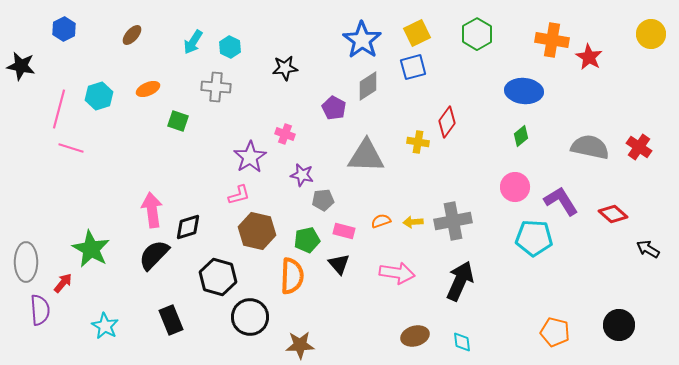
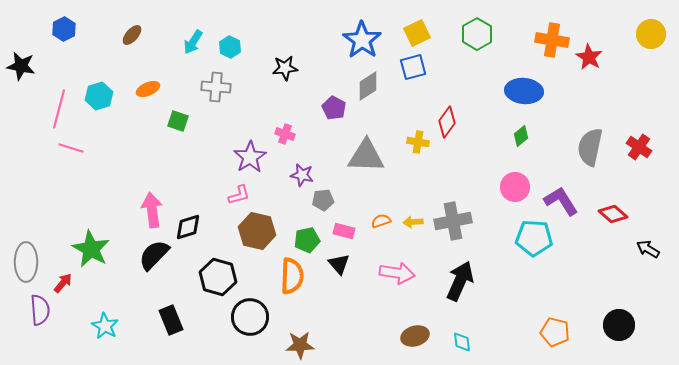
gray semicircle at (590, 147): rotated 90 degrees counterclockwise
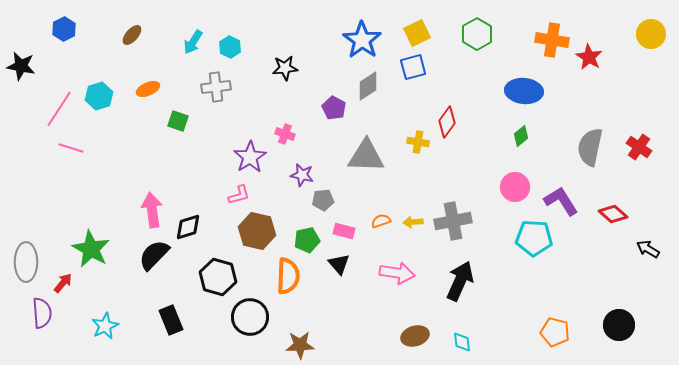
gray cross at (216, 87): rotated 12 degrees counterclockwise
pink line at (59, 109): rotated 18 degrees clockwise
orange semicircle at (292, 276): moved 4 px left
purple semicircle at (40, 310): moved 2 px right, 3 px down
cyan star at (105, 326): rotated 16 degrees clockwise
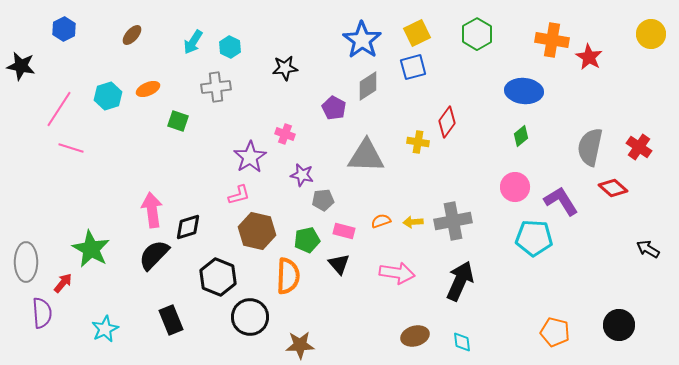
cyan hexagon at (99, 96): moved 9 px right
red diamond at (613, 214): moved 26 px up
black hexagon at (218, 277): rotated 6 degrees clockwise
cyan star at (105, 326): moved 3 px down
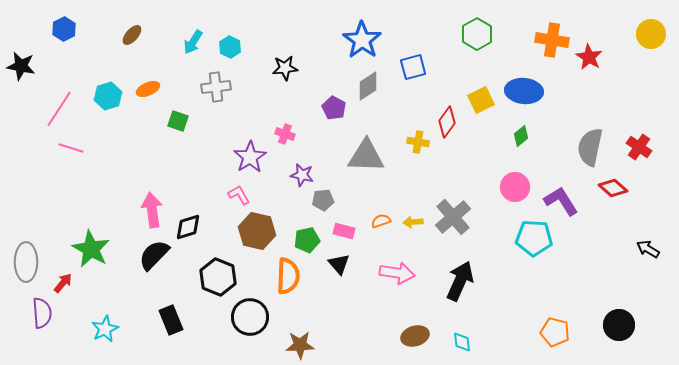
yellow square at (417, 33): moved 64 px right, 67 px down
pink L-shape at (239, 195): rotated 105 degrees counterclockwise
gray cross at (453, 221): moved 4 px up; rotated 30 degrees counterclockwise
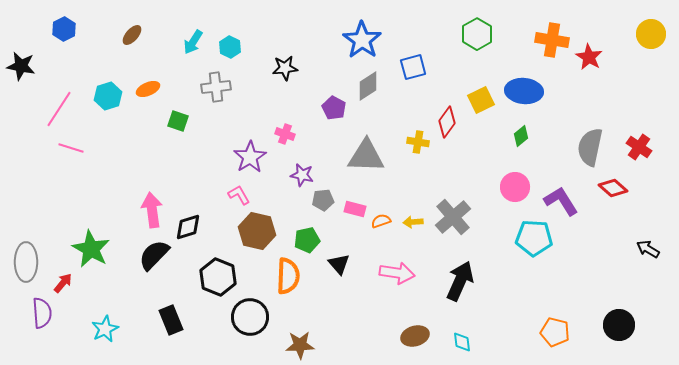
pink rectangle at (344, 231): moved 11 px right, 22 px up
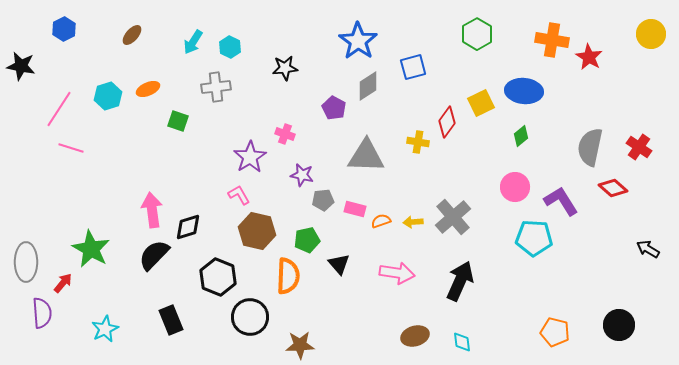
blue star at (362, 40): moved 4 px left, 1 px down
yellow square at (481, 100): moved 3 px down
